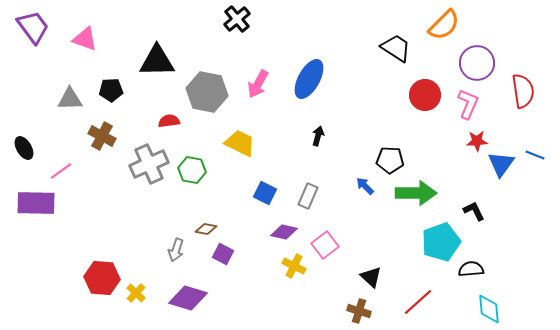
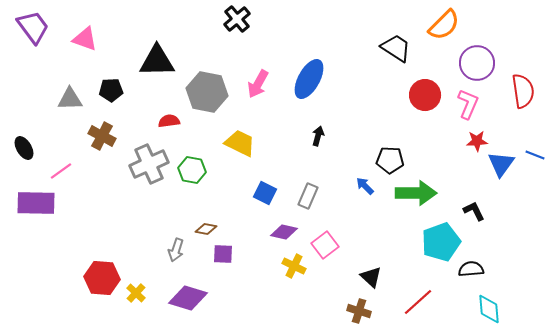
purple square at (223, 254): rotated 25 degrees counterclockwise
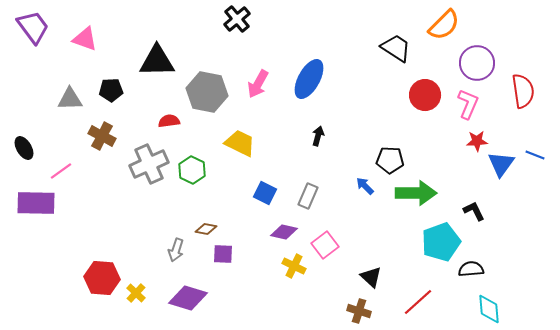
green hexagon at (192, 170): rotated 16 degrees clockwise
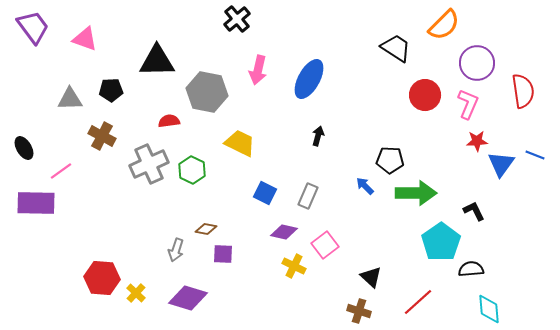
pink arrow at (258, 84): moved 14 px up; rotated 16 degrees counterclockwise
cyan pentagon at (441, 242): rotated 15 degrees counterclockwise
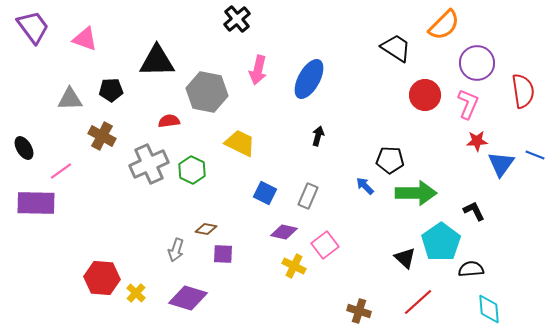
black triangle at (371, 277): moved 34 px right, 19 px up
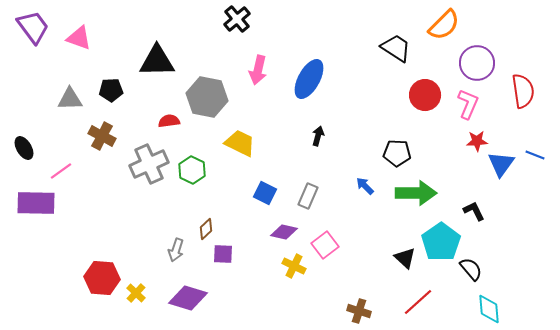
pink triangle at (85, 39): moved 6 px left, 1 px up
gray hexagon at (207, 92): moved 5 px down
black pentagon at (390, 160): moved 7 px right, 7 px up
brown diamond at (206, 229): rotated 55 degrees counterclockwise
black semicircle at (471, 269): rotated 55 degrees clockwise
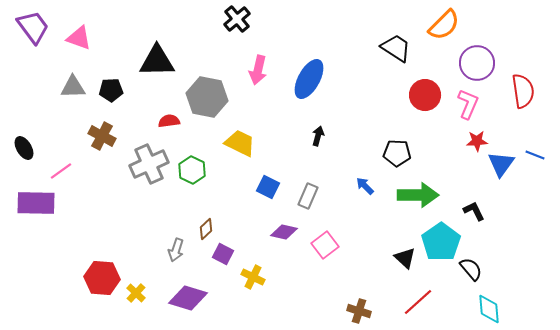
gray triangle at (70, 99): moved 3 px right, 12 px up
blue square at (265, 193): moved 3 px right, 6 px up
green arrow at (416, 193): moved 2 px right, 2 px down
purple square at (223, 254): rotated 25 degrees clockwise
yellow cross at (294, 266): moved 41 px left, 11 px down
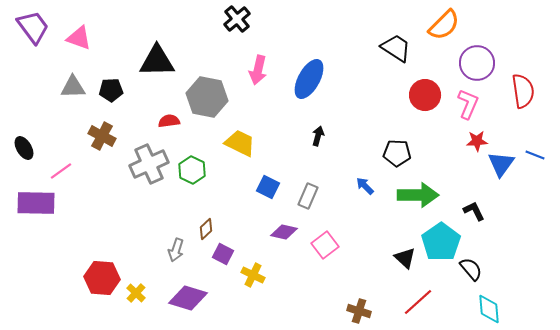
yellow cross at (253, 277): moved 2 px up
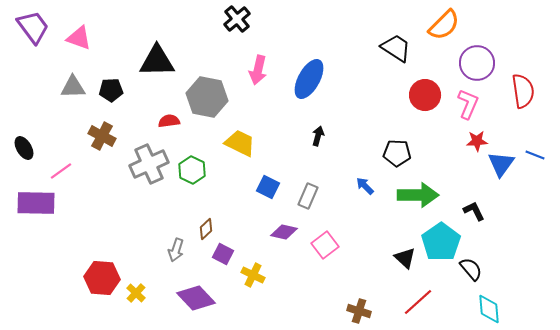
purple diamond at (188, 298): moved 8 px right; rotated 30 degrees clockwise
